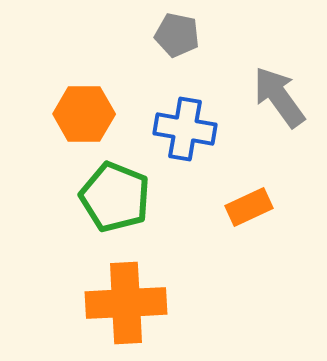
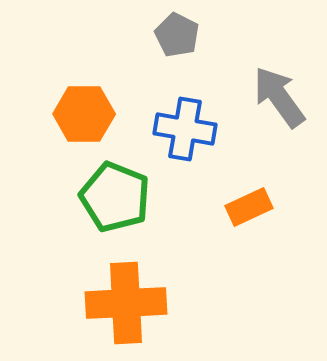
gray pentagon: rotated 15 degrees clockwise
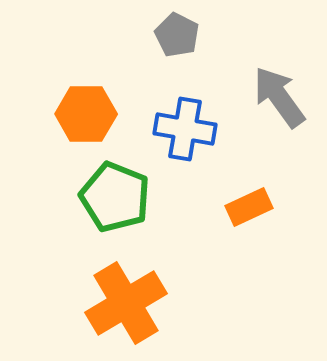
orange hexagon: moved 2 px right
orange cross: rotated 28 degrees counterclockwise
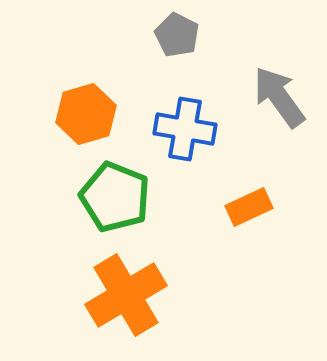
orange hexagon: rotated 16 degrees counterclockwise
orange cross: moved 8 px up
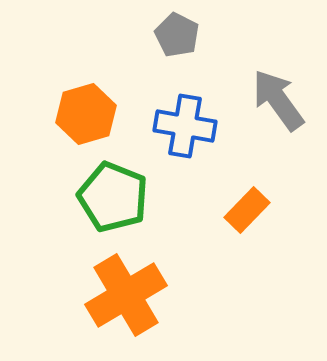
gray arrow: moved 1 px left, 3 px down
blue cross: moved 3 px up
green pentagon: moved 2 px left
orange rectangle: moved 2 px left, 3 px down; rotated 21 degrees counterclockwise
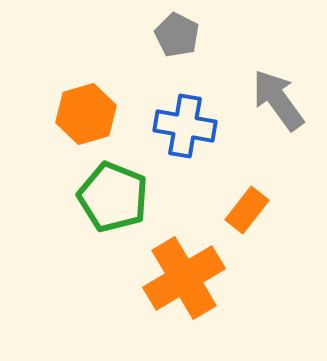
orange rectangle: rotated 6 degrees counterclockwise
orange cross: moved 58 px right, 17 px up
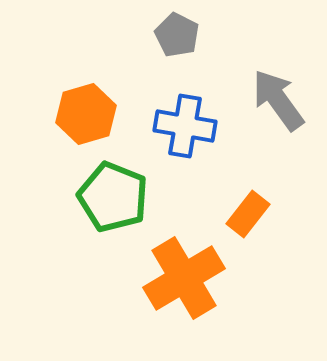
orange rectangle: moved 1 px right, 4 px down
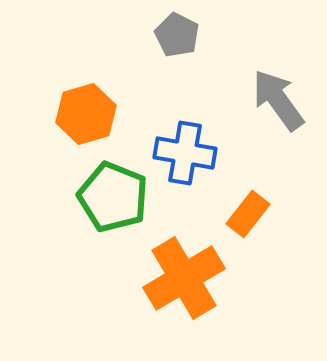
blue cross: moved 27 px down
